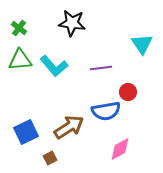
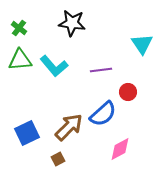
purple line: moved 2 px down
blue semicircle: moved 3 px left, 3 px down; rotated 32 degrees counterclockwise
brown arrow: rotated 12 degrees counterclockwise
blue square: moved 1 px right, 1 px down
brown square: moved 8 px right, 1 px down
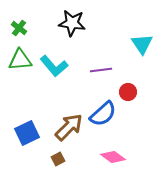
pink diamond: moved 7 px left, 8 px down; rotated 65 degrees clockwise
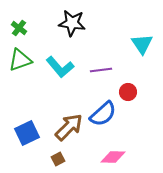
green triangle: rotated 15 degrees counterclockwise
cyan L-shape: moved 6 px right, 1 px down
pink diamond: rotated 35 degrees counterclockwise
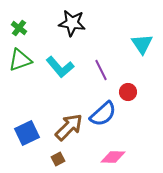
purple line: rotated 70 degrees clockwise
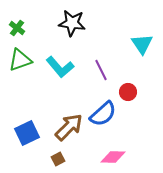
green cross: moved 2 px left
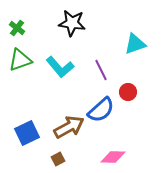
cyan triangle: moved 7 px left; rotated 45 degrees clockwise
blue semicircle: moved 2 px left, 4 px up
brown arrow: rotated 16 degrees clockwise
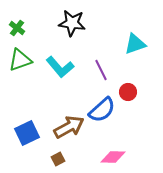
blue semicircle: moved 1 px right
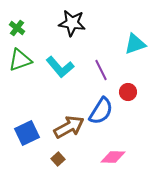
blue semicircle: moved 1 px left, 1 px down; rotated 16 degrees counterclockwise
brown square: rotated 16 degrees counterclockwise
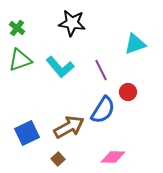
blue semicircle: moved 2 px right, 1 px up
